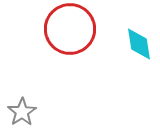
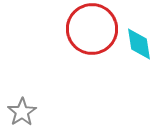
red circle: moved 22 px right
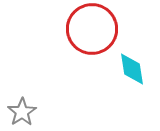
cyan diamond: moved 7 px left, 25 px down
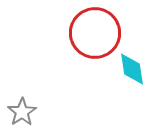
red circle: moved 3 px right, 4 px down
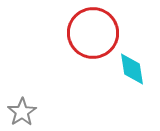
red circle: moved 2 px left
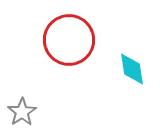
red circle: moved 24 px left, 7 px down
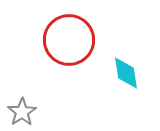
cyan diamond: moved 6 px left, 4 px down
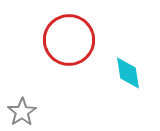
cyan diamond: moved 2 px right
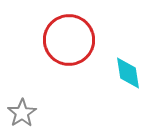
gray star: moved 1 px down
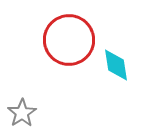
cyan diamond: moved 12 px left, 8 px up
